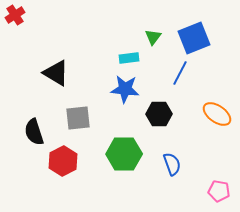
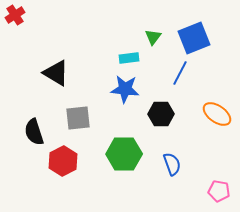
black hexagon: moved 2 px right
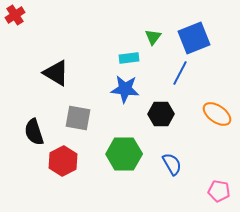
gray square: rotated 16 degrees clockwise
blue semicircle: rotated 10 degrees counterclockwise
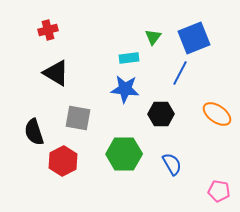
red cross: moved 33 px right, 15 px down; rotated 18 degrees clockwise
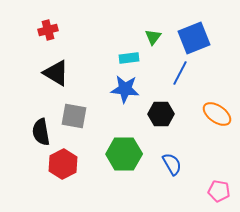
gray square: moved 4 px left, 2 px up
black semicircle: moved 7 px right; rotated 8 degrees clockwise
red hexagon: moved 3 px down
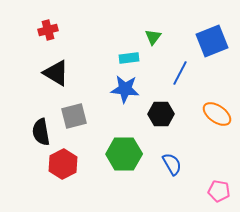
blue square: moved 18 px right, 3 px down
gray square: rotated 24 degrees counterclockwise
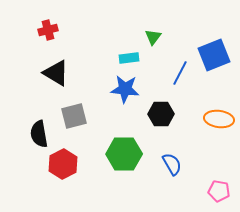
blue square: moved 2 px right, 14 px down
orange ellipse: moved 2 px right, 5 px down; rotated 28 degrees counterclockwise
black semicircle: moved 2 px left, 2 px down
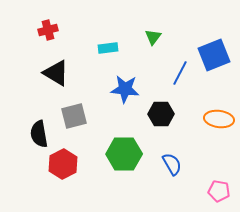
cyan rectangle: moved 21 px left, 10 px up
